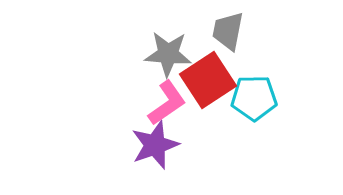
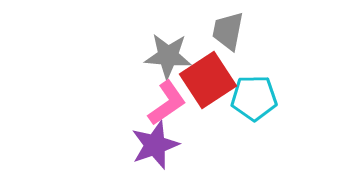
gray star: moved 2 px down
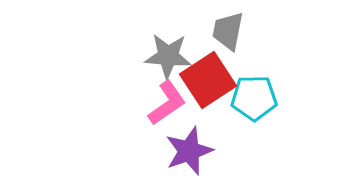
purple star: moved 34 px right, 6 px down
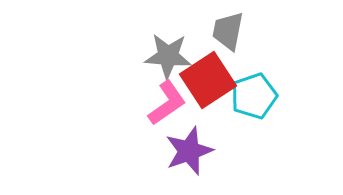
cyan pentagon: moved 2 px up; rotated 18 degrees counterclockwise
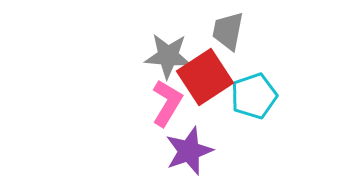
red square: moved 3 px left, 3 px up
pink L-shape: rotated 24 degrees counterclockwise
